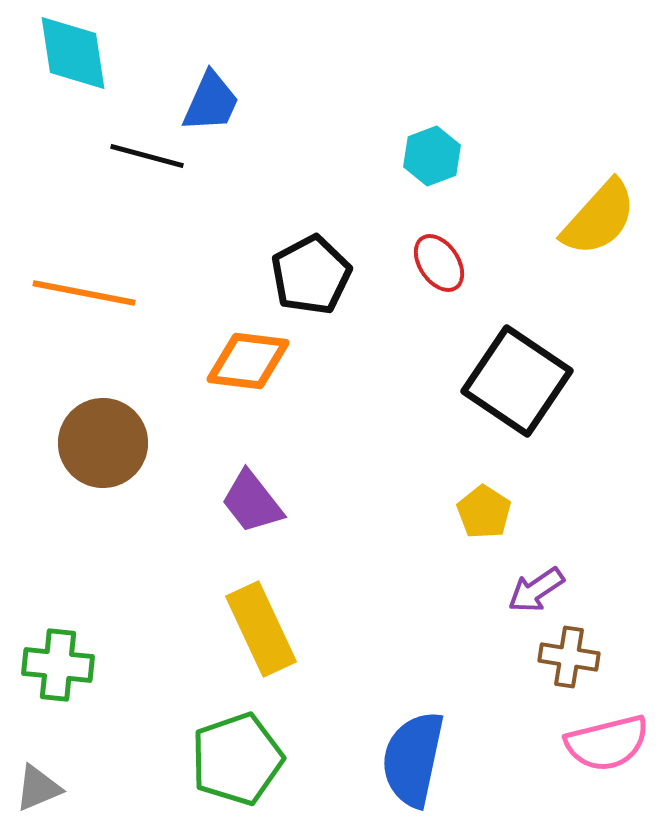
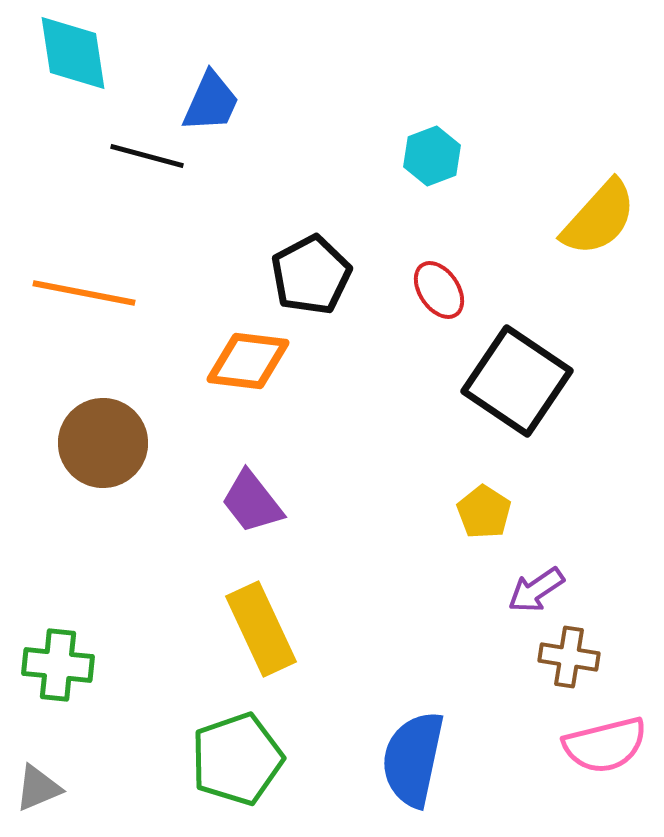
red ellipse: moved 27 px down
pink semicircle: moved 2 px left, 2 px down
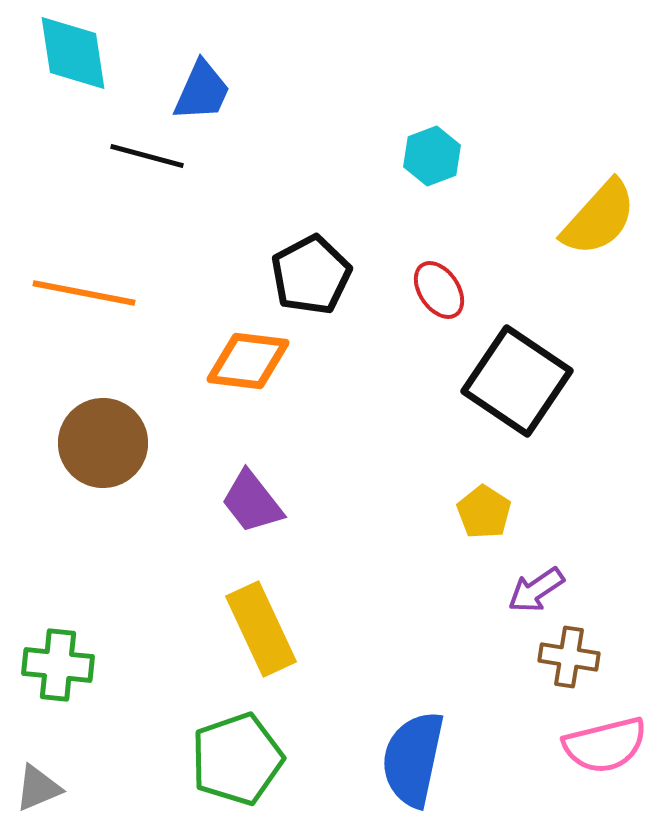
blue trapezoid: moved 9 px left, 11 px up
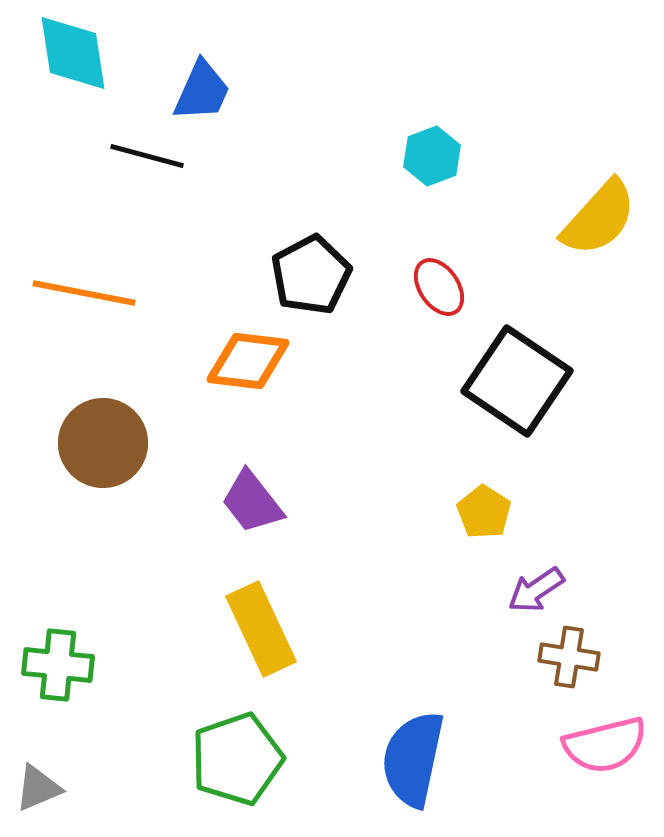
red ellipse: moved 3 px up
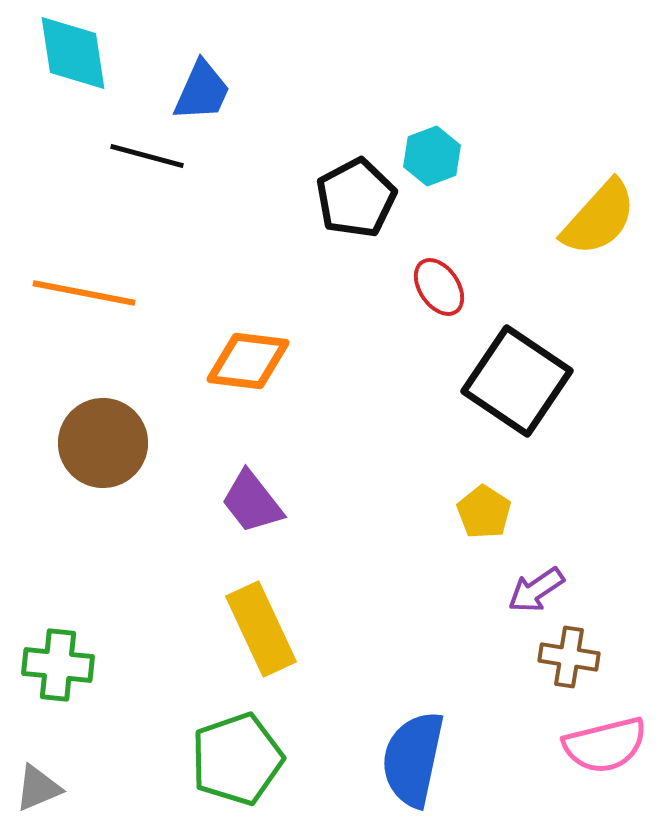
black pentagon: moved 45 px right, 77 px up
